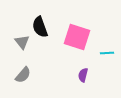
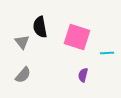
black semicircle: rotated 10 degrees clockwise
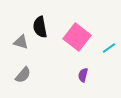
pink square: rotated 20 degrees clockwise
gray triangle: moved 1 px left; rotated 35 degrees counterclockwise
cyan line: moved 2 px right, 5 px up; rotated 32 degrees counterclockwise
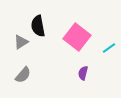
black semicircle: moved 2 px left, 1 px up
gray triangle: rotated 49 degrees counterclockwise
purple semicircle: moved 2 px up
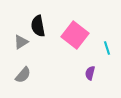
pink square: moved 2 px left, 2 px up
cyan line: moved 2 px left; rotated 72 degrees counterclockwise
purple semicircle: moved 7 px right
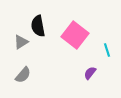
cyan line: moved 2 px down
purple semicircle: rotated 24 degrees clockwise
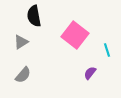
black semicircle: moved 4 px left, 10 px up
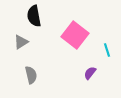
gray semicircle: moved 8 px right; rotated 54 degrees counterclockwise
